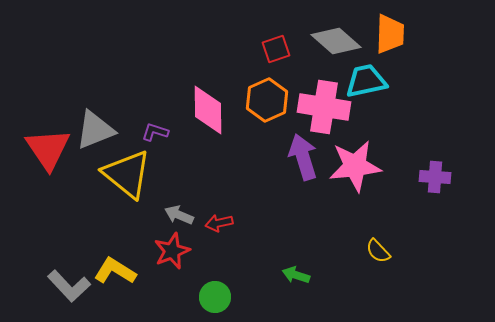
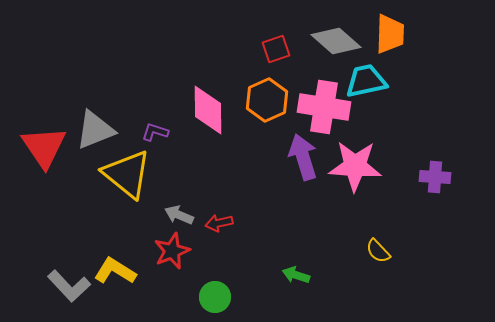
red triangle: moved 4 px left, 2 px up
pink star: rotated 10 degrees clockwise
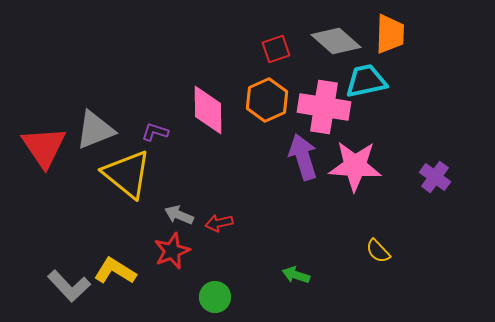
purple cross: rotated 32 degrees clockwise
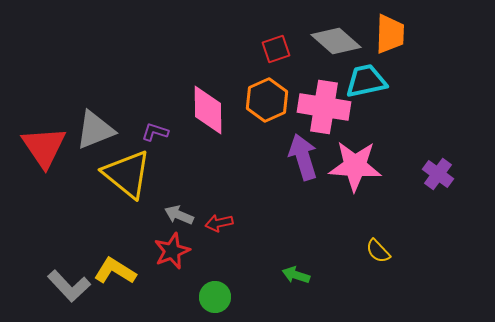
purple cross: moved 3 px right, 3 px up
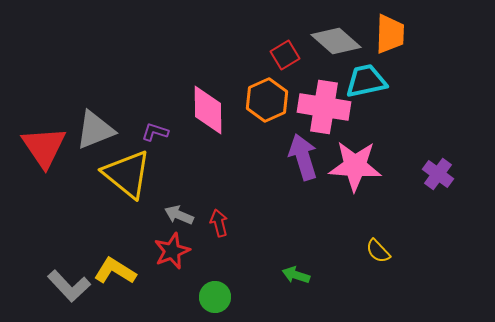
red square: moved 9 px right, 6 px down; rotated 12 degrees counterclockwise
red arrow: rotated 88 degrees clockwise
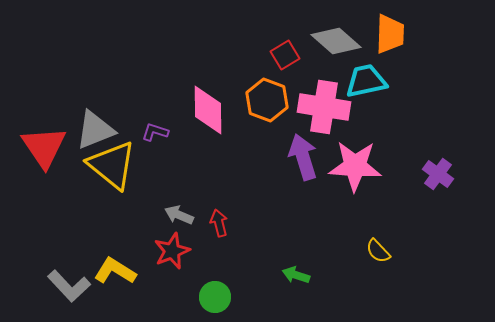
orange hexagon: rotated 15 degrees counterclockwise
yellow triangle: moved 15 px left, 9 px up
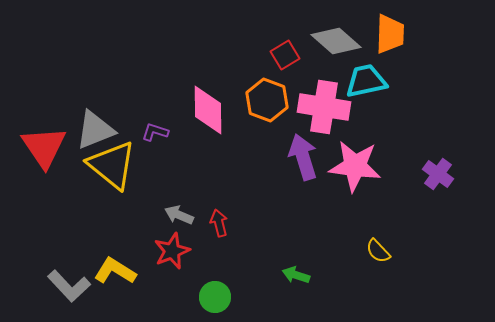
pink star: rotated 4 degrees clockwise
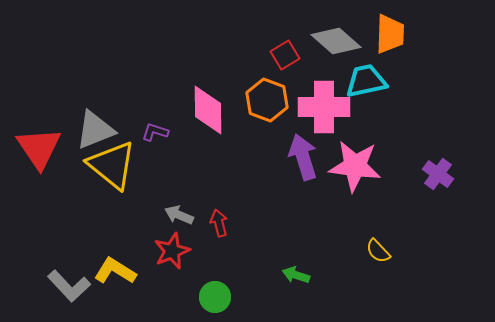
pink cross: rotated 9 degrees counterclockwise
red triangle: moved 5 px left, 1 px down
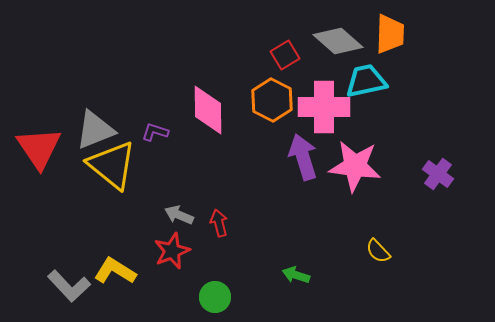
gray diamond: moved 2 px right
orange hexagon: moved 5 px right; rotated 6 degrees clockwise
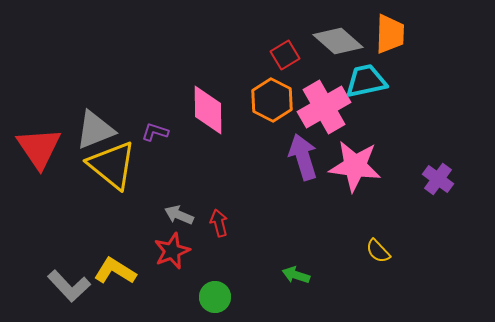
pink cross: rotated 30 degrees counterclockwise
purple cross: moved 5 px down
